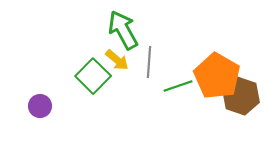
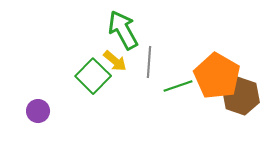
yellow arrow: moved 2 px left, 1 px down
purple circle: moved 2 px left, 5 px down
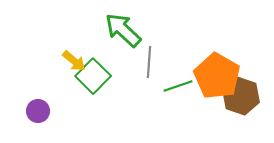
green arrow: rotated 18 degrees counterclockwise
yellow arrow: moved 41 px left
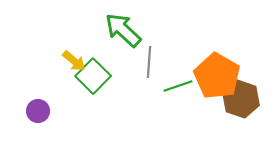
brown hexagon: moved 3 px down
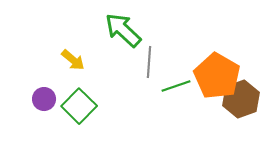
yellow arrow: moved 1 px left, 1 px up
green square: moved 14 px left, 30 px down
green line: moved 2 px left
brown hexagon: rotated 21 degrees clockwise
purple circle: moved 6 px right, 12 px up
